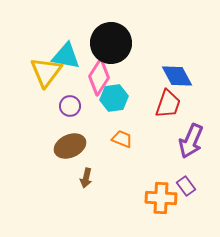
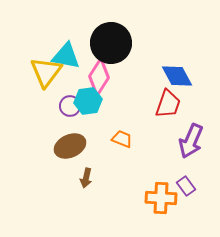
cyan hexagon: moved 26 px left, 3 px down
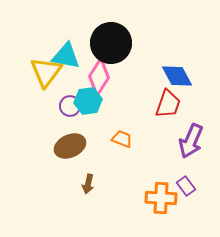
brown arrow: moved 2 px right, 6 px down
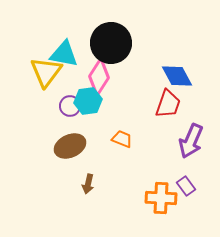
cyan triangle: moved 2 px left, 2 px up
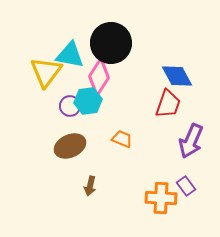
cyan triangle: moved 6 px right, 1 px down
brown arrow: moved 2 px right, 2 px down
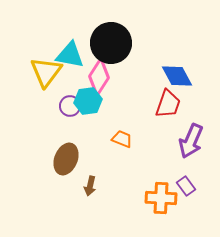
brown ellipse: moved 4 px left, 13 px down; rotated 44 degrees counterclockwise
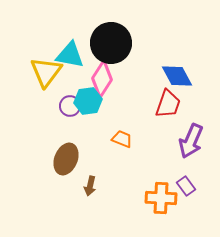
pink diamond: moved 3 px right, 2 px down
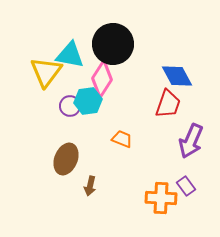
black circle: moved 2 px right, 1 px down
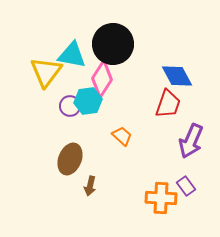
cyan triangle: moved 2 px right
orange trapezoid: moved 3 px up; rotated 20 degrees clockwise
brown ellipse: moved 4 px right
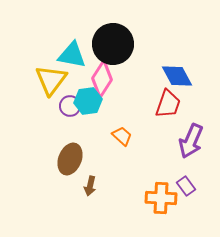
yellow triangle: moved 5 px right, 8 px down
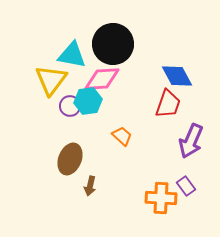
pink diamond: rotated 54 degrees clockwise
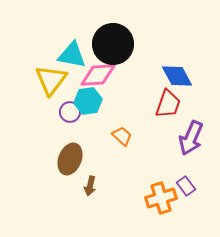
pink diamond: moved 4 px left, 4 px up
purple circle: moved 6 px down
purple arrow: moved 3 px up
orange cross: rotated 20 degrees counterclockwise
